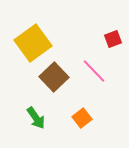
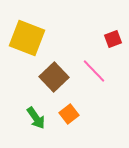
yellow square: moved 6 px left, 5 px up; rotated 33 degrees counterclockwise
orange square: moved 13 px left, 4 px up
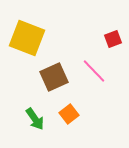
brown square: rotated 20 degrees clockwise
green arrow: moved 1 px left, 1 px down
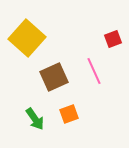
yellow square: rotated 21 degrees clockwise
pink line: rotated 20 degrees clockwise
orange square: rotated 18 degrees clockwise
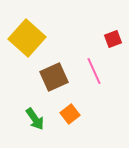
orange square: moved 1 px right; rotated 18 degrees counterclockwise
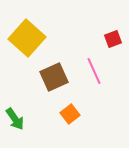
green arrow: moved 20 px left
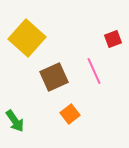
green arrow: moved 2 px down
